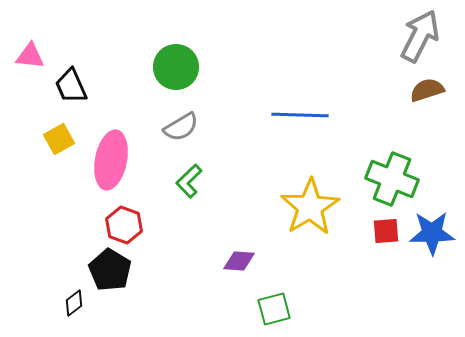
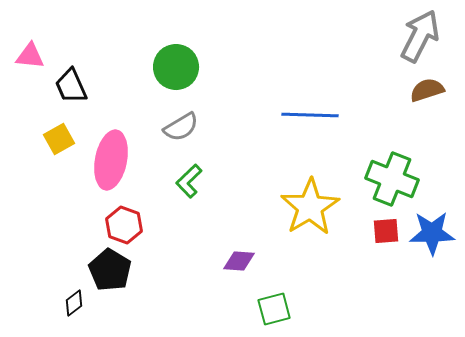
blue line: moved 10 px right
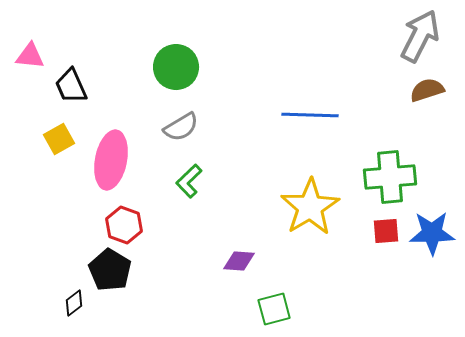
green cross: moved 2 px left, 2 px up; rotated 27 degrees counterclockwise
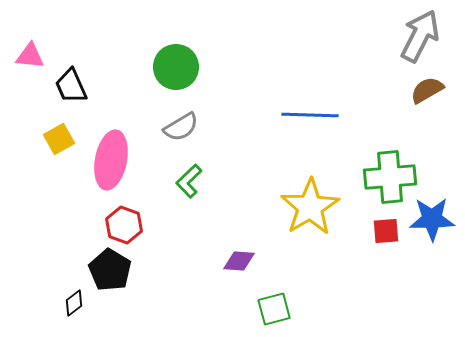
brown semicircle: rotated 12 degrees counterclockwise
blue star: moved 14 px up
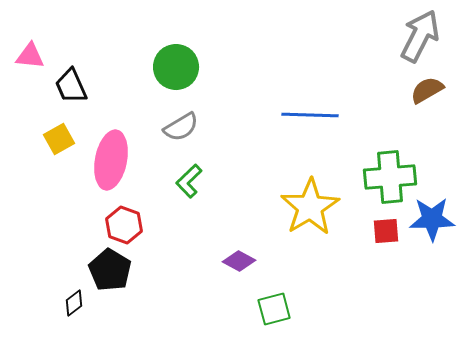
purple diamond: rotated 24 degrees clockwise
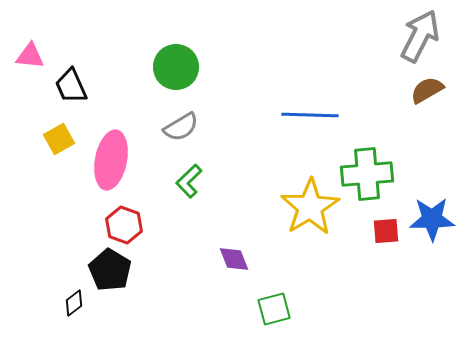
green cross: moved 23 px left, 3 px up
purple diamond: moved 5 px left, 2 px up; rotated 40 degrees clockwise
